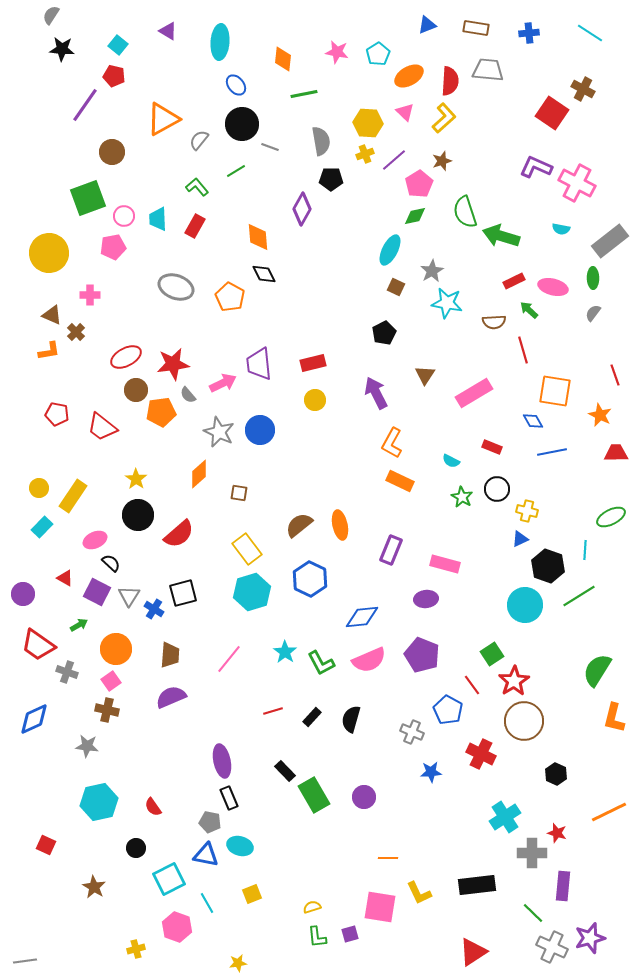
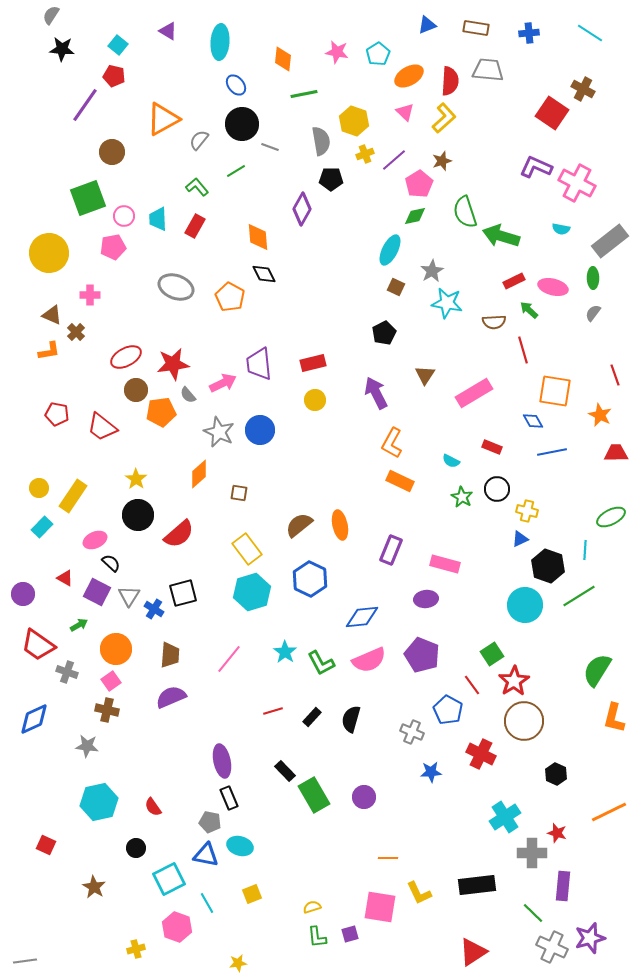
yellow hexagon at (368, 123): moved 14 px left, 2 px up; rotated 16 degrees clockwise
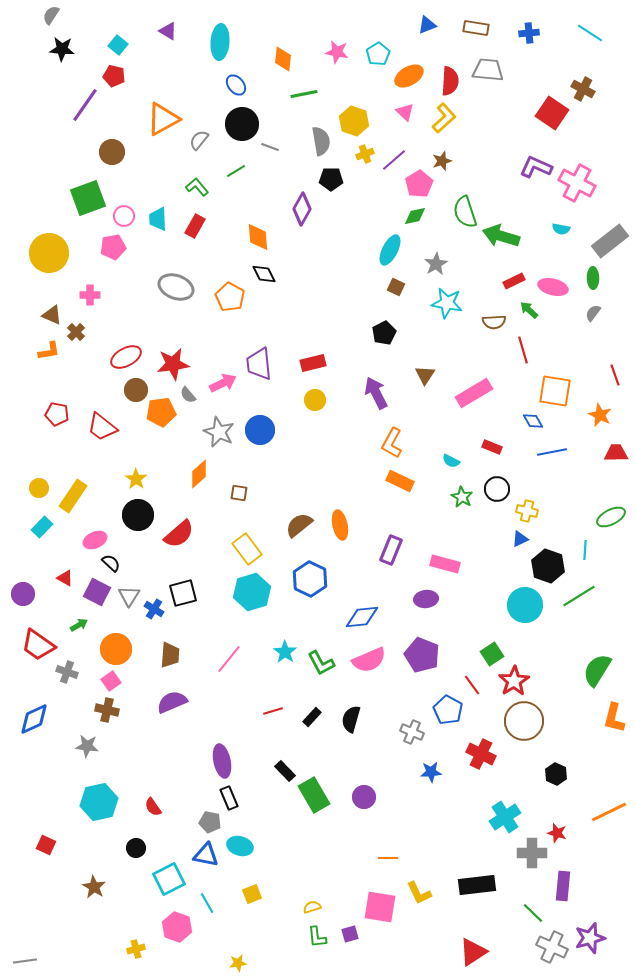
gray star at (432, 271): moved 4 px right, 7 px up
purple semicircle at (171, 697): moved 1 px right, 5 px down
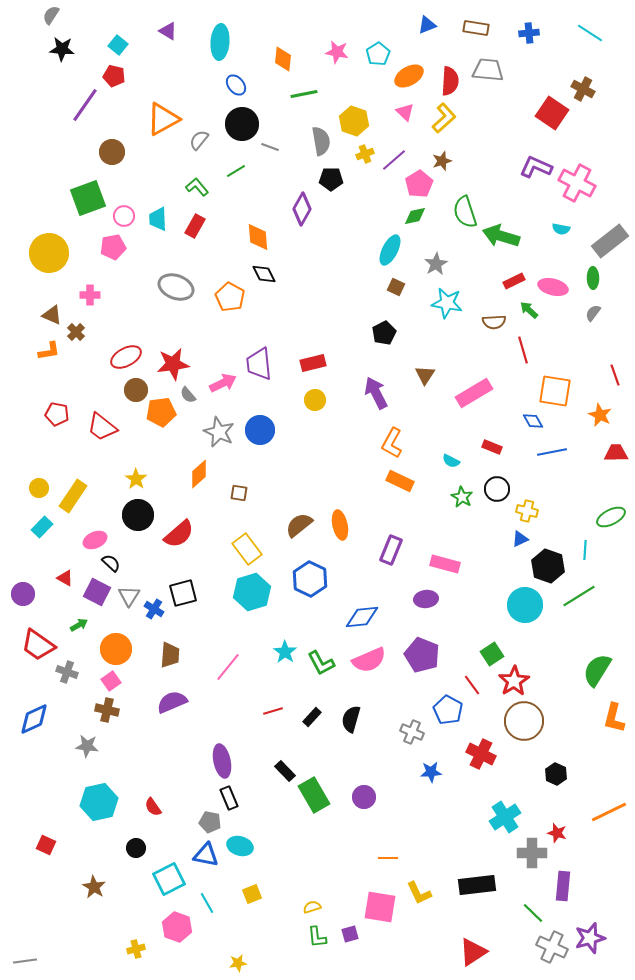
pink line at (229, 659): moved 1 px left, 8 px down
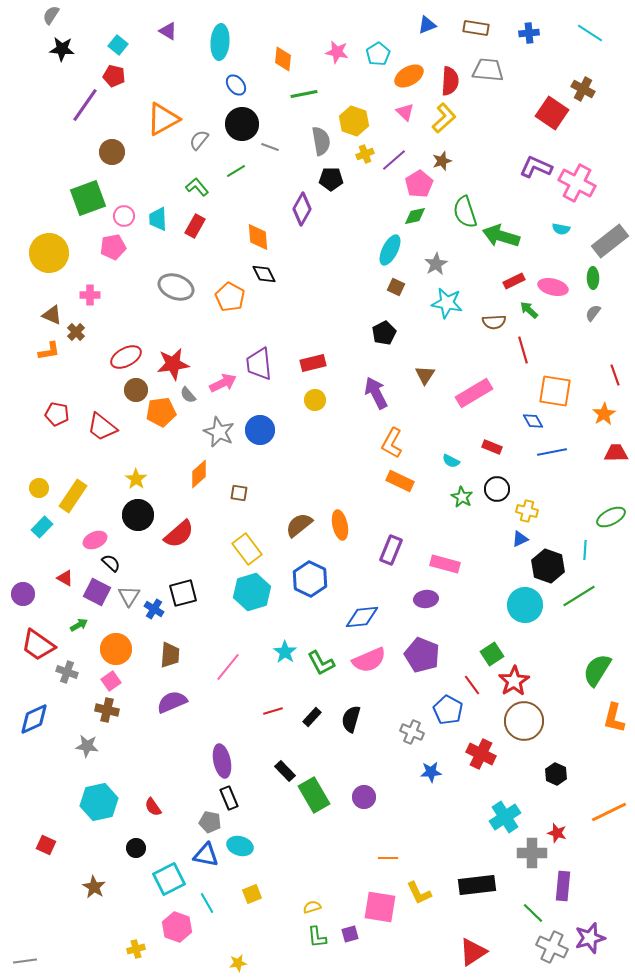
orange star at (600, 415): moved 4 px right, 1 px up; rotated 15 degrees clockwise
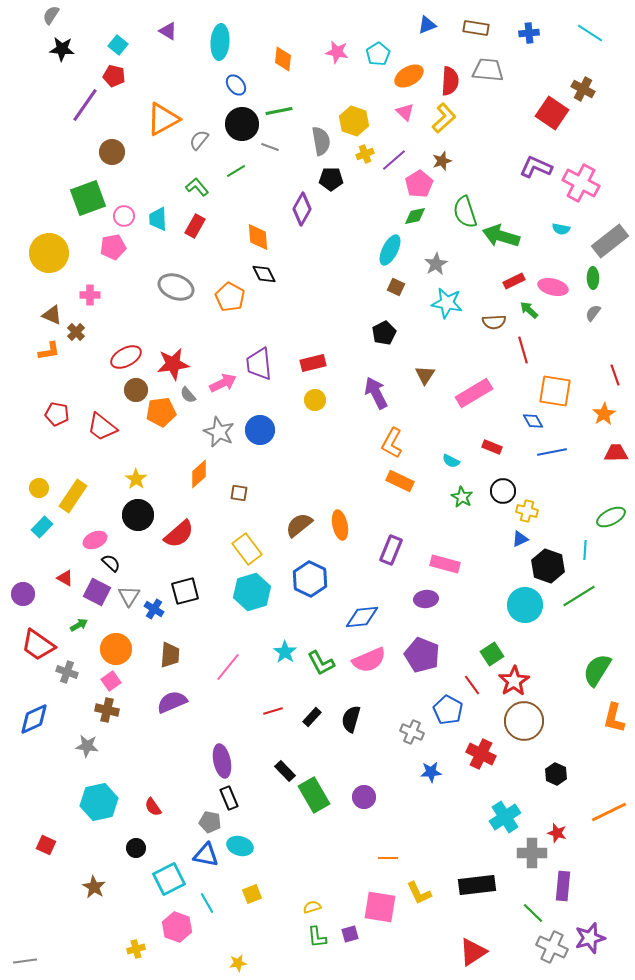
green line at (304, 94): moved 25 px left, 17 px down
pink cross at (577, 183): moved 4 px right
black circle at (497, 489): moved 6 px right, 2 px down
black square at (183, 593): moved 2 px right, 2 px up
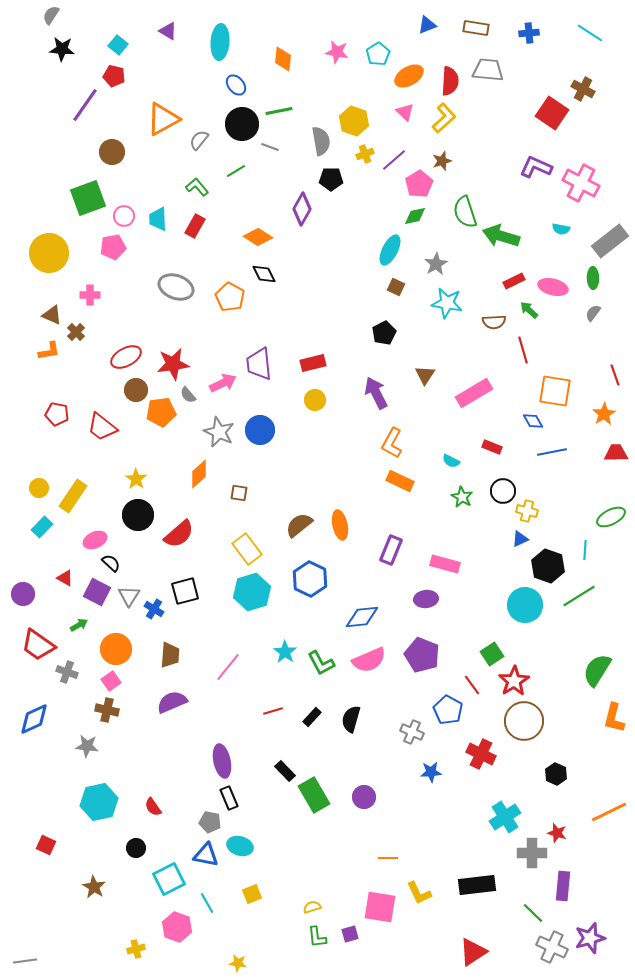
orange diamond at (258, 237): rotated 52 degrees counterclockwise
yellow star at (238, 963): rotated 18 degrees clockwise
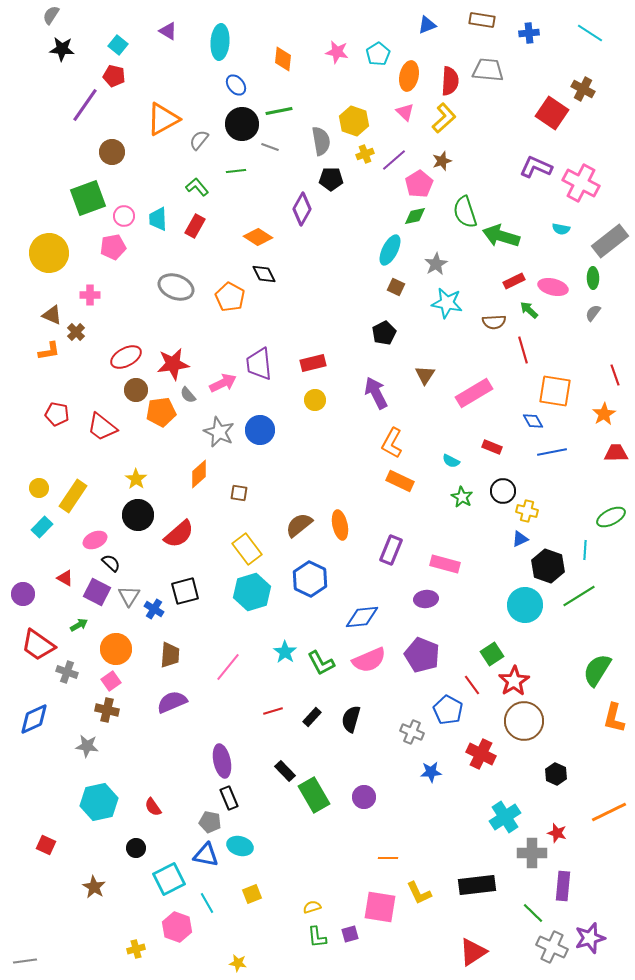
brown rectangle at (476, 28): moved 6 px right, 8 px up
orange ellipse at (409, 76): rotated 48 degrees counterclockwise
green line at (236, 171): rotated 24 degrees clockwise
